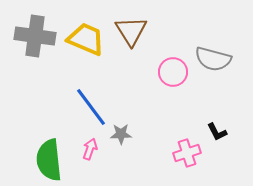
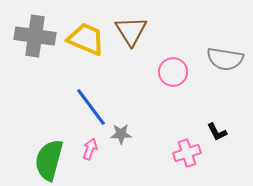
gray semicircle: moved 12 px right; rotated 6 degrees counterclockwise
green semicircle: rotated 21 degrees clockwise
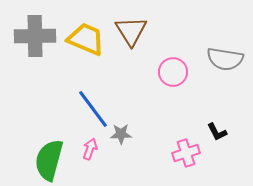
gray cross: rotated 9 degrees counterclockwise
blue line: moved 2 px right, 2 px down
pink cross: moved 1 px left
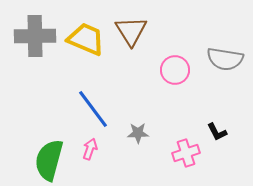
pink circle: moved 2 px right, 2 px up
gray star: moved 17 px right, 1 px up
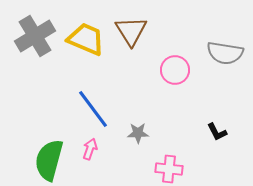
gray cross: rotated 30 degrees counterclockwise
gray semicircle: moved 6 px up
pink cross: moved 17 px left, 16 px down; rotated 24 degrees clockwise
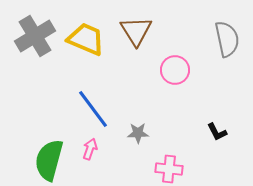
brown triangle: moved 5 px right
gray semicircle: moved 2 px right, 14 px up; rotated 111 degrees counterclockwise
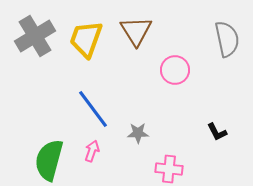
yellow trapezoid: rotated 93 degrees counterclockwise
pink arrow: moved 2 px right, 2 px down
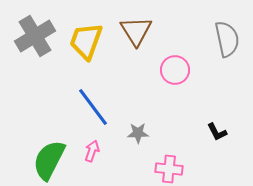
yellow trapezoid: moved 2 px down
blue line: moved 2 px up
green semicircle: rotated 12 degrees clockwise
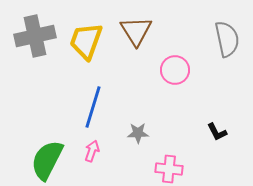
gray cross: rotated 18 degrees clockwise
blue line: rotated 54 degrees clockwise
green semicircle: moved 2 px left
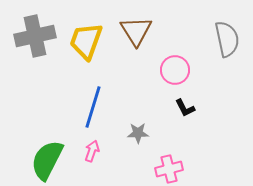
black L-shape: moved 32 px left, 24 px up
pink cross: rotated 20 degrees counterclockwise
